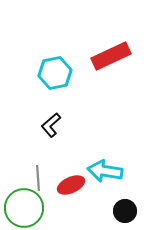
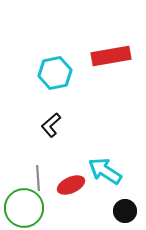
red rectangle: rotated 15 degrees clockwise
cyan arrow: rotated 24 degrees clockwise
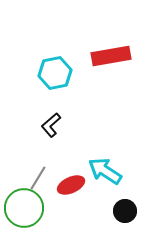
gray line: rotated 35 degrees clockwise
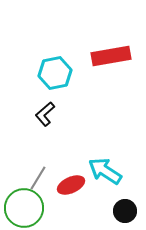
black L-shape: moved 6 px left, 11 px up
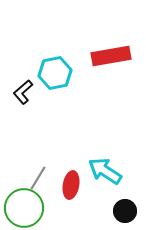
black L-shape: moved 22 px left, 22 px up
red ellipse: rotated 56 degrees counterclockwise
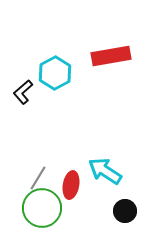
cyan hexagon: rotated 16 degrees counterclockwise
green circle: moved 18 px right
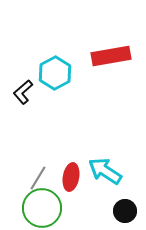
red ellipse: moved 8 px up
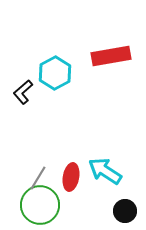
green circle: moved 2 px left, 3 px up
